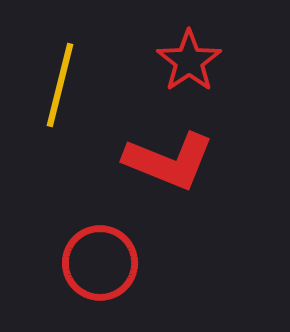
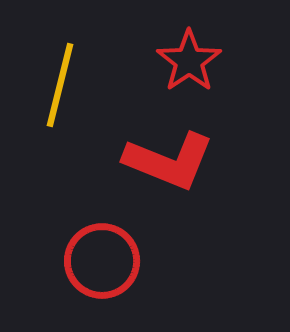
red circle: moved 2 px right, 2 px up
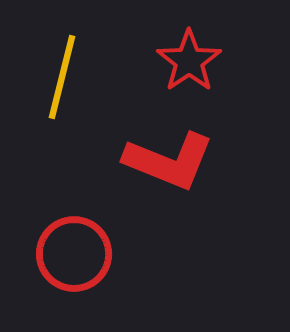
yellow line: moved 2 px right, 8 px up
red circle: moved 28 px left, 7 px up
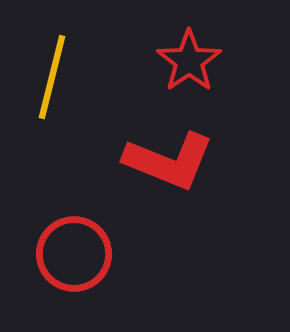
yellow line: moved 10 px left
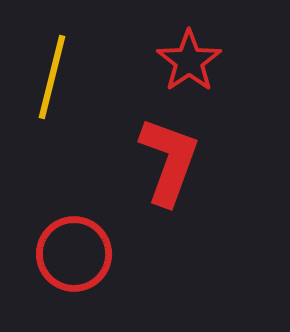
red L-shape: rotated 92 degrees counterclockwise
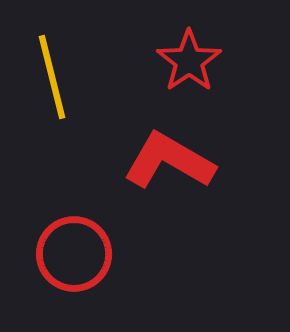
yellow line: rotated 28 degrees counterclockwise
red L-shape: rotated 80 degrees counterclockwise
